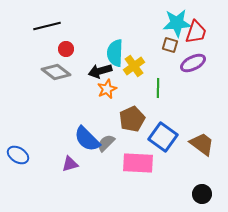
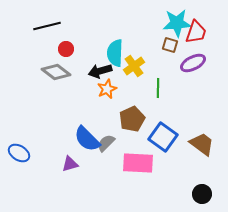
blue ellipse: moved 1 px right, 2 px up
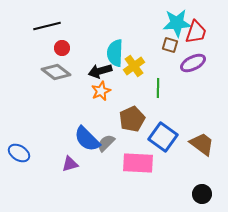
red circle: moved 4 px left, 1 px up
orange star: moved 6 px left, 2 px down
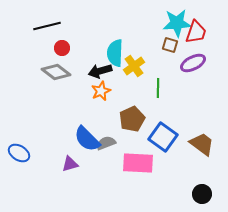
gray semicircle: rotated 24 degrees clockwise
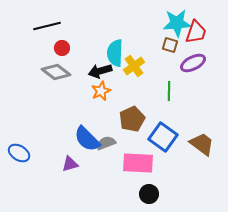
green line: moved 11 px right, 3 px down
black circle: moved 53 px left
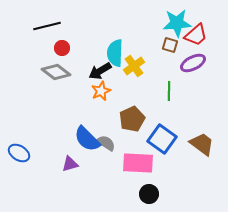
red trapezoid: moved 3 px down; rotated 30 degrees clockwise
black arrow: rotated 15 degrees counterclockwise
blue square: moved 1 px left, 2 px down
gray semicircle: rotated 54 degrees clockwise
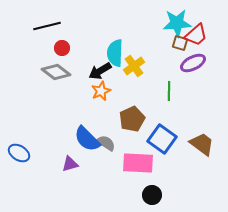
brown square: moved 10 px right, 2 px up
black circle: moved 3 px right, 1 px down
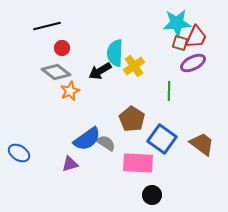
red trapezoid: moved 2 px down; rotated 25 degrees counterclockwise
orange star: moved 31 px left
brown pentagon: rotated 15 degrees counterclockwise
blue semicircle: rotated 80 degrees counterclockwise
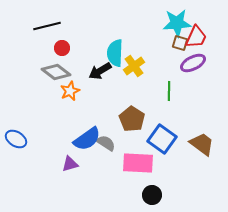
blue ellipse: moved 3 px left, 14 px up
